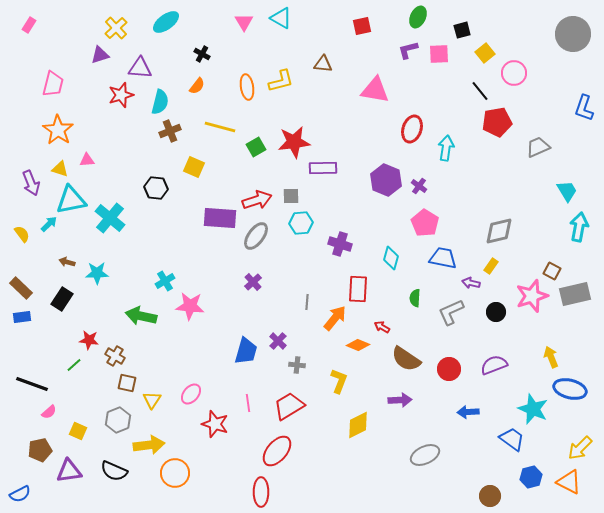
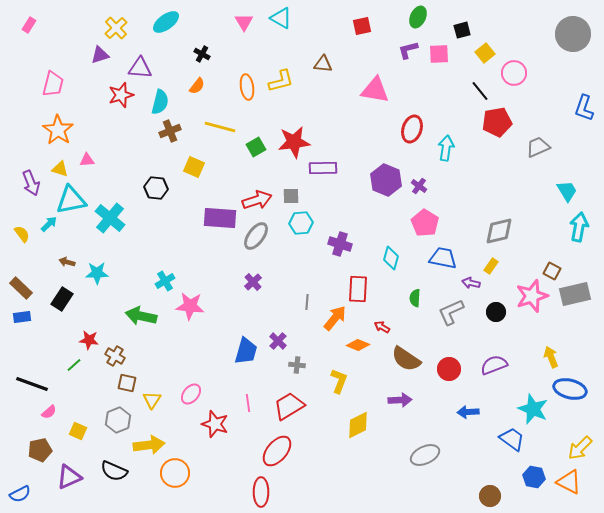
purple triangle at (69, 471): moved 6 px down; rotated 16 degrees counterclockwise
blue hexagon at (531, 477): moved 3 px right; rotated 25 degrees clockwise
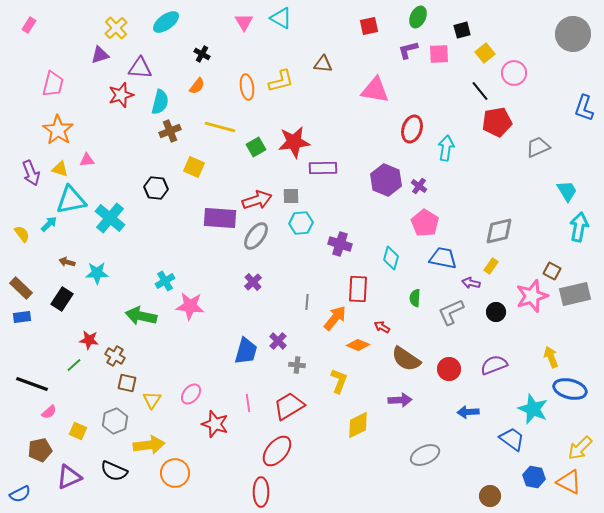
red square at (362, 26): moved 7 px right
purple arrow at (31, 183): moved 10 px up
gray hexagon at (118, 420): moved 3 px left, 1 px down
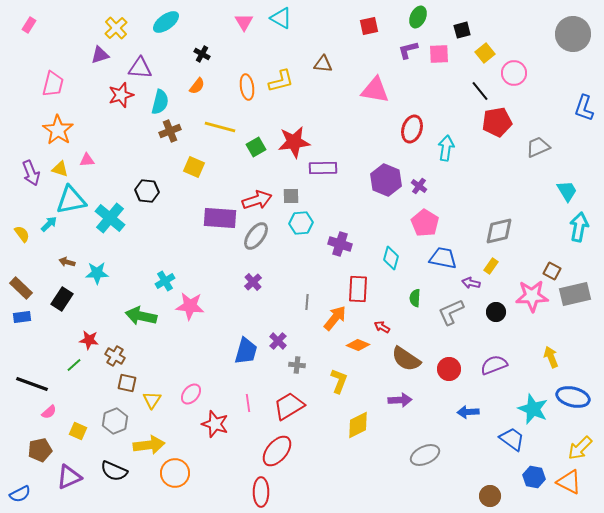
black hexagon at (156, 188): moved 9 px left, 3 px down
pink star at (532, 296): rotated 16 degrees clockwise
blue ellipse at (570, 389): moved 3 px right, 8 px down
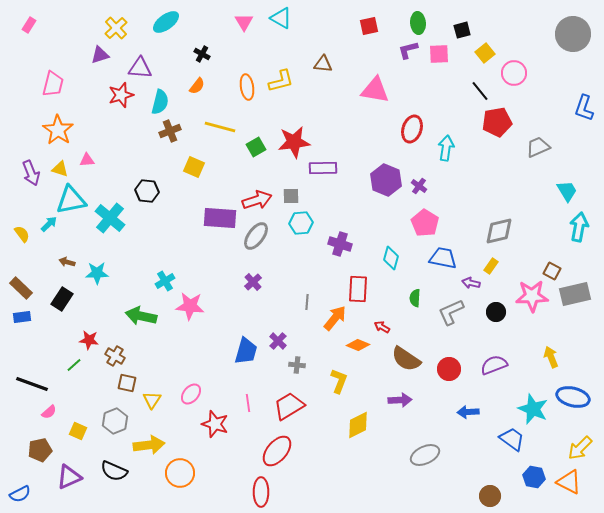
green ellipse at (418, 17): moved 6 px down; rotated 30 degrees counterclockwise
orange circle at (175, 473): moved 5 px right
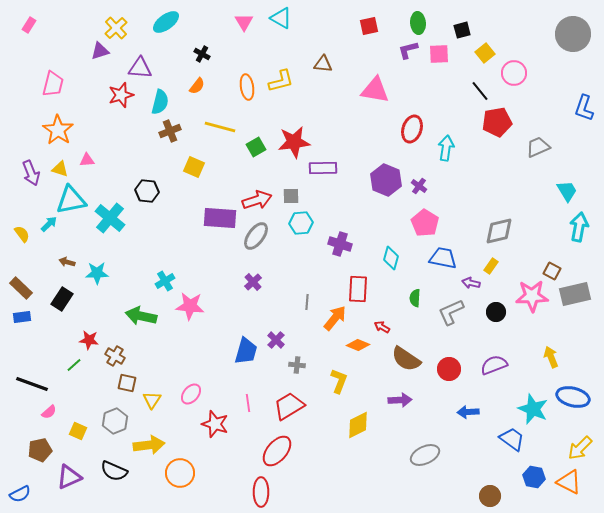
purple triangle at (100, 55): moved 4 px up
purple cross at (278, 341): moved 2 px left, 1 px up
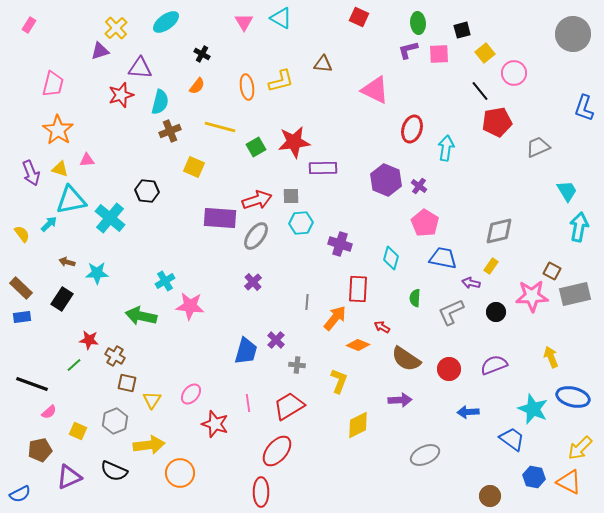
red square at (369, 26): moved 10 px left, 9 px up; rotated 36 degrees clockwise
pink triangle at (375, 90): rotated 16 degrees clockwise
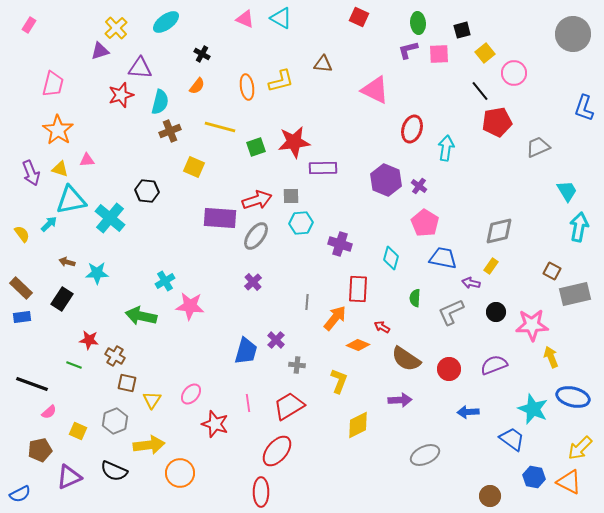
pink triangle at (244, 22): moved 1 px right, 3 px up; rotated 36 degrees counterclockwise
green square at (256, 147): rotated 12 degrees clockwise
pink star at (532, 296): moved 29 px down
green line at (74, 365): rotated 63 degrees clockwise
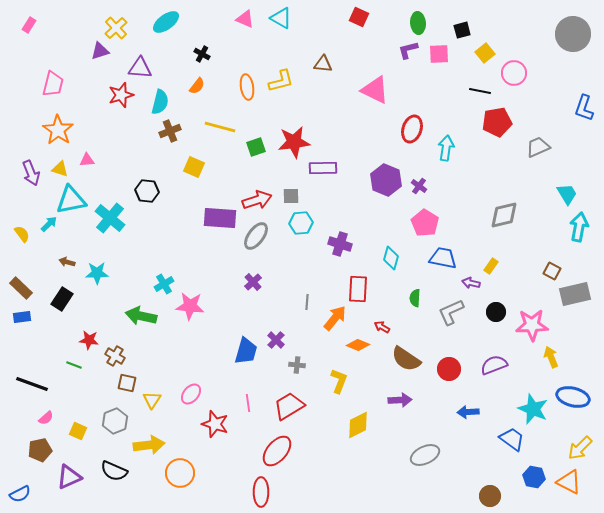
black line at (480, 91): rotated 40 degrees counterclockwise
cyan trapezoid at (567, 191): moved 3 px down
gray diamond at (499, 231): moved 5 px right, 16 px up
cyan cross at (165, 281): moved 1 px left, 3 px down
pink semicircle at (49, 412): moved 3 px left, 6 px down
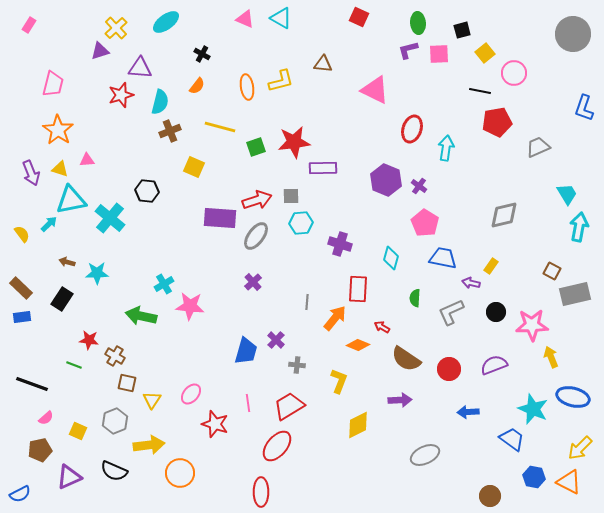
red ellipse at (277, 451): moved 5 px up
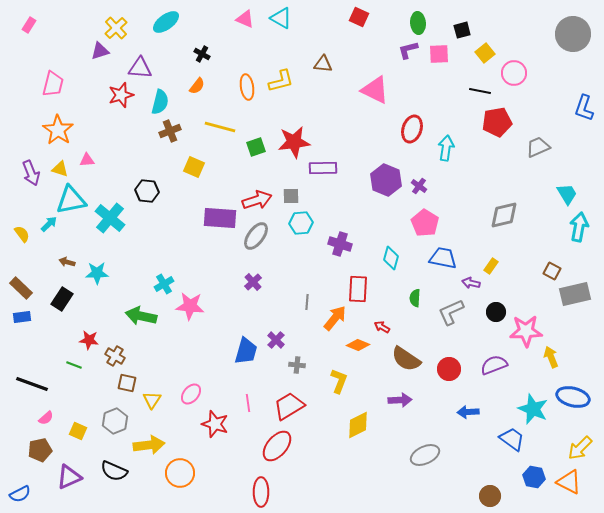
pink star at (532, 325): moved 6 px left, 6 px down
